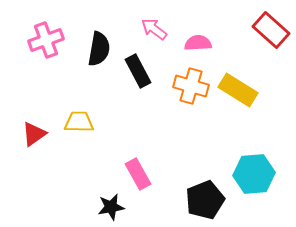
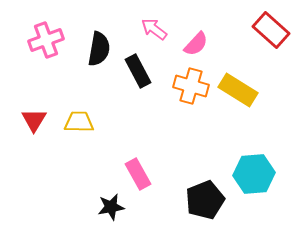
pink semicircle: moved 2 px left, 1 px down; rotated 136 degrees clockwise
red triangle: moved 14 px up; rotated 24 degrees counterclockwise
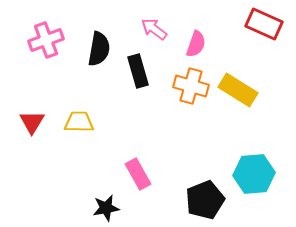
red rectangle: moved 7 px left, 6 px up; rotated 18 degrees counterclockwise
pink semicircle: rotated 24 degrees counterclockwise
black rectangle: rotated 12 degrees clockwise
red triangle: moved 2 px left, 2 px down
black star: moved 5 px left, 1 px down
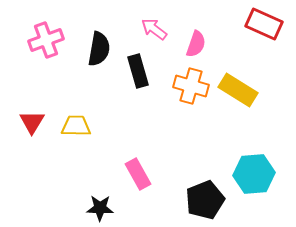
yellow trapezoid: moved 3 px left, 4 px down
black star: moved 6 px left; rotated 12 degrees clockwise
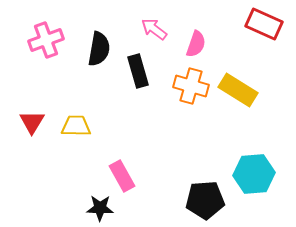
pink rectangle: moved 16 px left, 2 px down
black pentagon: rotated 18 degrees clockwise
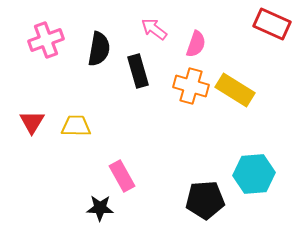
red rectangle: moved 8 px right
yellow rectangle: moved 3 px left
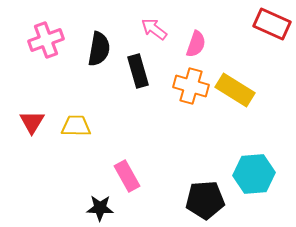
pink rectangle: moved 5 px right
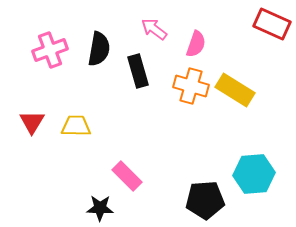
pink cross: moved 4 px right, 10 px down
pink rectangle: rotated 16 degrees counterclockwise
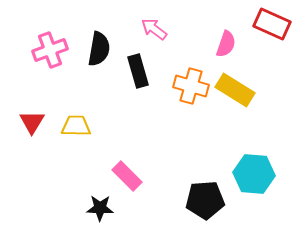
pink semicircle: moved 30 px right
cyan hexagon: rotated 9 degrees clockwise
